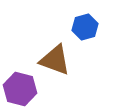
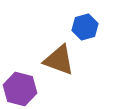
brown triangle: moved 4 px right
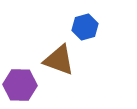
purple hexagon: moved 4 px up; rotated 12 degrees counterclockwise
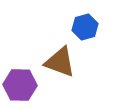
brown triangle: moved 1 px right, 2 px down
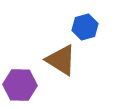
brown triangle: moved 1 px right, 2 px up; rotated 12 degrees clockwise
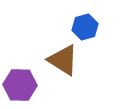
brown triangle: moved 2 px right
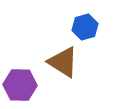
brown triangle: moved 2 px down
